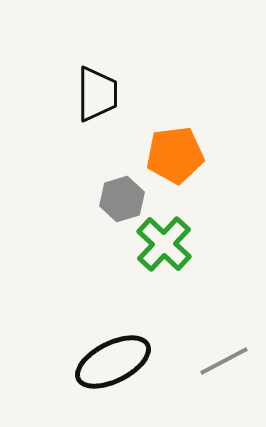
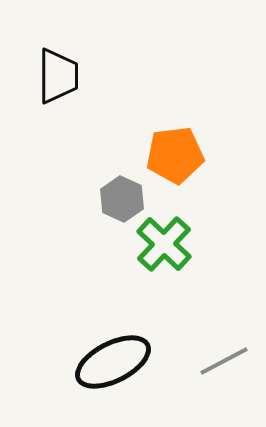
black trapezoid: moved 39 px left, 18 px up
gray hexagon: rotated 18 degrees counterclockwise
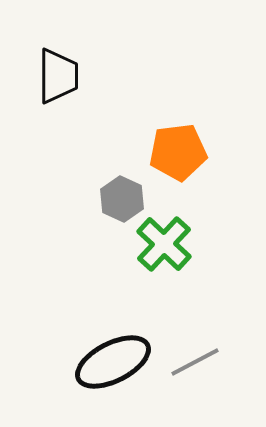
orange pentagon: moved 3 px right, 3 px up
gray line: moved 29 px left, 1 px down
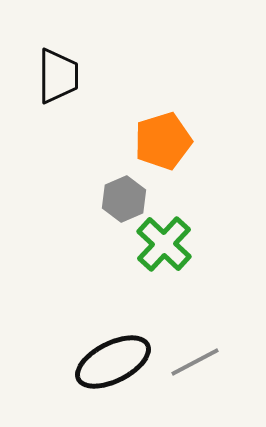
orange pentagon: moved 15 px left, 11 px up; rotated 10 degrees counterclockwise
gray hexagon: moved 2 px right; rotated 12 degrees clockwise
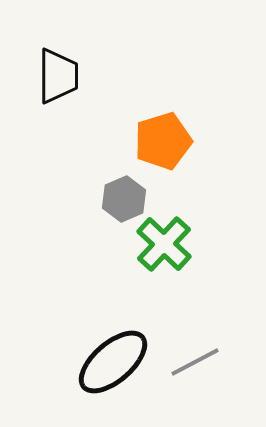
black ellipse: rotated 14 degrees counterclockwise
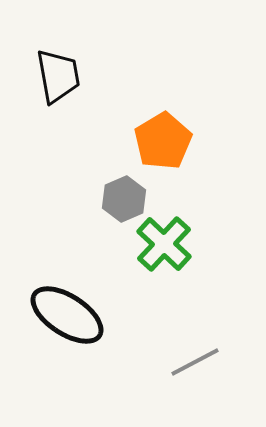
black trapezoid: rotated 10 degrees counterclockwise
orange pentagon: rotated 14 degrees counterclockwise
black ellipse: moved 46 px left, 47 px up; rotated 74 degrees clockwise
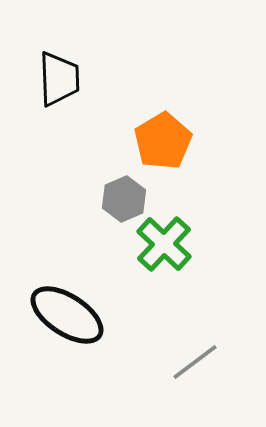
black trapezoid: moved 1 px right, 3 px down; rotated 8 degrees clockwise
gray line: rotated 9 degrees counterclockwise
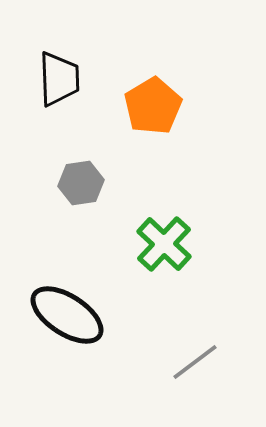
orange pentagon: moved 10 px left, 35 px up
gray hexagon: moved 43 px left, 16 px up; rotated 15 degrees clockwise
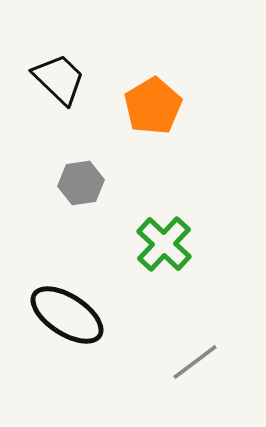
black trapezoid: rotated 44 degrees counterclockwise
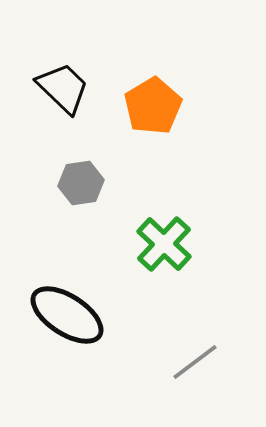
black trapezoid: moved 4 px right, 9 px down
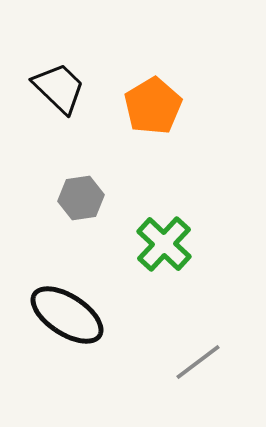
black trapezoid: moved 4 px left
gray hexagon: moved 15 px down
gray line: moved 3 px right
